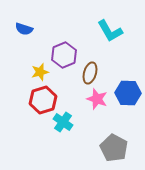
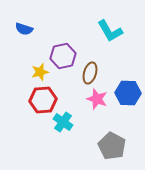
purple hexagon: moved 1 px left, 1 px down; rotated 10 degrees clockwise
red hexagon: rotated 12 degrees clockwise
gray pentagon: moved 2 px left, 2 px up
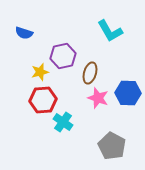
blue semicircle: moved 4 px down
pink star: moved 1 px right, 1 px up
